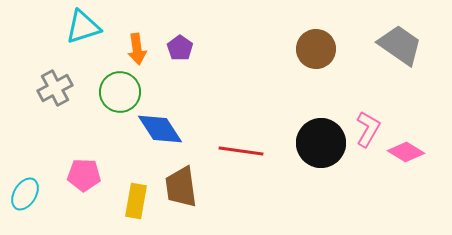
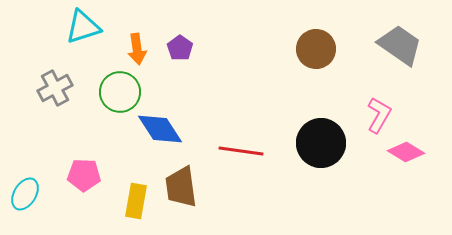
pink L-shape: moved 11 px right, 14 px up
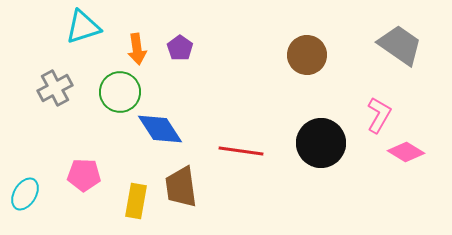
brown circle: moved 9 px left, 6 px down
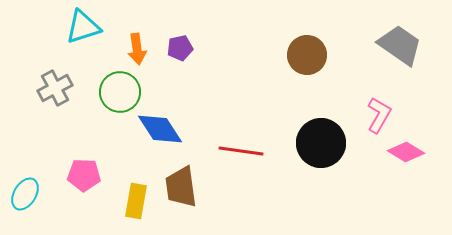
purple pentagon: rotated 25 degrees clockwise
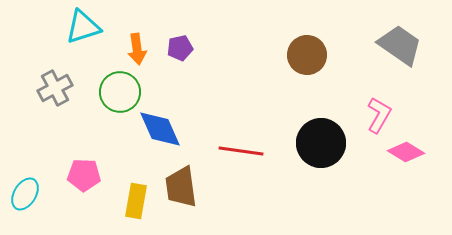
blue diamond: rotated 9 degrees clockwise
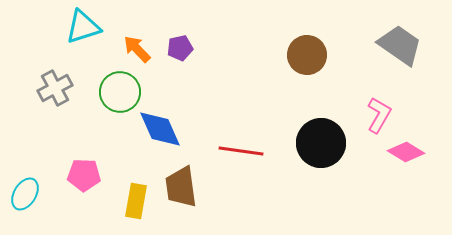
orange arrow: rotated 144 degrees clockwise
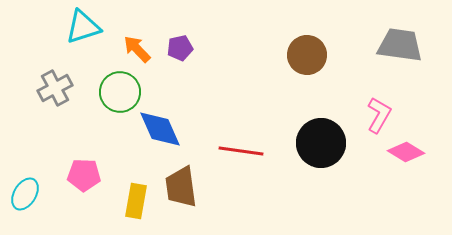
gray trapezoid: rotated 27 degrees counterclockwise
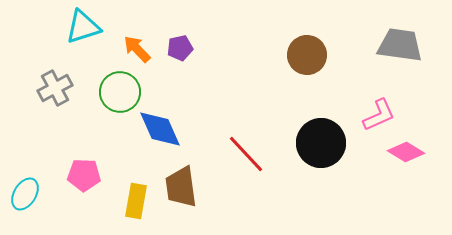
pink L-shape: rotated 36 degrees clockwise
red line: moved 5 px right, 3 px down; rotated 39 degrees clockwise
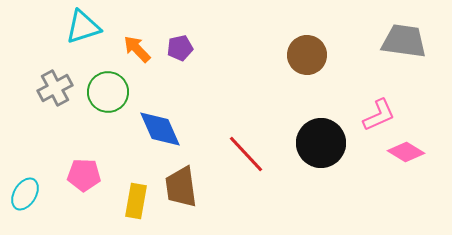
gray trapezoid: moved 4 px right, 4 px up
green circle: moved 12 px left
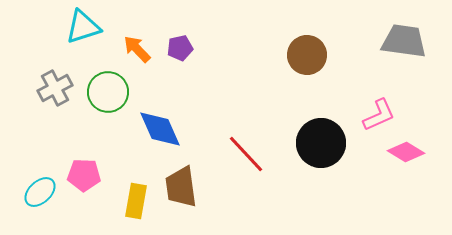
cyan ellipse: moved 15 px right, 2 px up; rotated 16 degrees clockwise
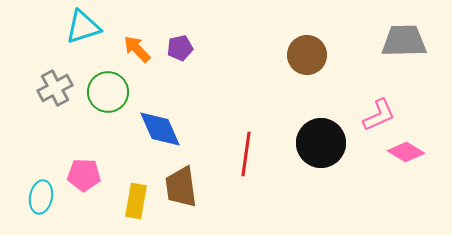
gray trapezoid: rotated 9 degrees counterclockwise
red line: rotated 51 degrees clockwise
cyan ellipse: moved 1 px right, 5 px down; rotated 36 degrees counterclockwise
